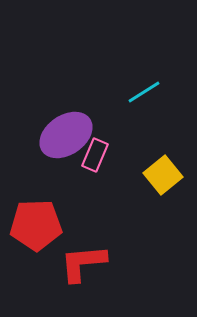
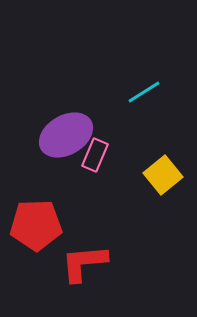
purple ellipse: rotated 4 degrees clockwise
red L-shape: moved 1 px right
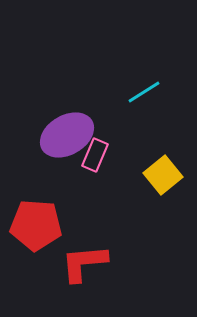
purple ellipse: moved 1 px right
red pentagon: rotated 6 degrees clockwise
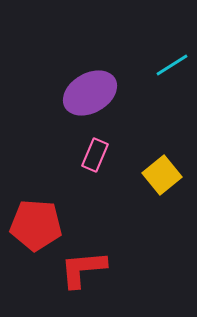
cyan line: moved 28 px right, 27 px up
purple ellipse: moved 23 px right, 42 px up
yellow square: moved 1 px left
red L-shape: moved 1 px left, 6 px down
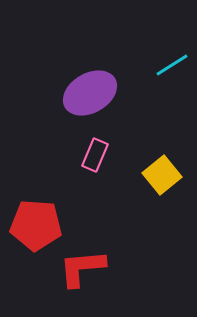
red L-shape: moved 1 px left, 1 px up
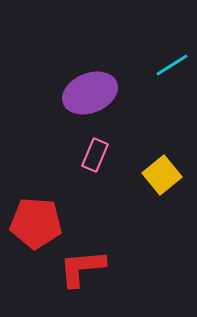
purple ellipse: rotated 8 degrees clockwise
red pentagon: moved 2 px up
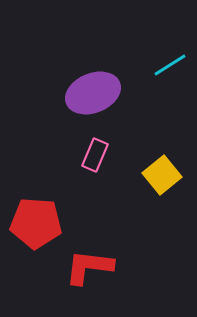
cyan line: moved 2 px left
purple ellipse: moved 3 px right
red L-shape: moved 7 px right, 1 px up; rotated 12 degrees clockwise
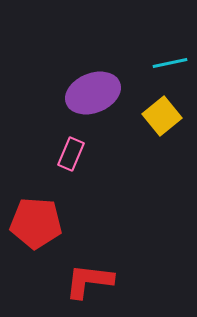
cyan line: moved 2 px up; rotated 20 degrees clockwise
pink rectangle: moved 24 px left, 1 px up
yellow square: moved 59 px up
red L-shape: moved 14 px down
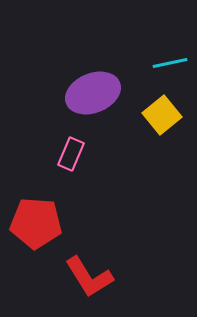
yellow square: moved 1 px up
red L-shape: moved 4 px up; rotated 129 degrees counterclockwise
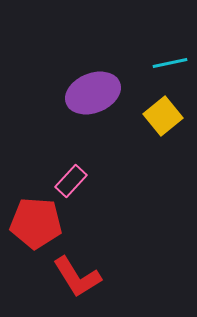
yellow square: moved 1 px right, 1 px down
pink rectangle: moved 27 px down; rotated 20 degrees clockwise
red L-shape: moved 12 px left
